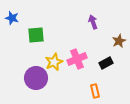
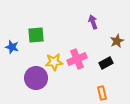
blue star: moved 29 px down
brown star: moved 2 px left
yellow star: rotated 18 degrees clockwise
orange rectangle: moved 7 px right, 2 px down
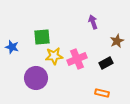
green square: moved 6 px right, 2 px down
yellow star: moved 6 px up
orange rectangle: rotated 64 degrees counterclockwise
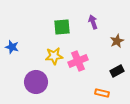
green square: moved 20 px right, 10 px up
pink cross: moved 1 px right, 2 px down
black rectangle: moved 11 px right, 8 px down
purple circle: moved 4 px down
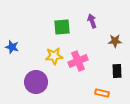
purple arrow: moved 1 px left, 1 px up
brown star: moved 2 px left; rotated 24 degrees clockwise
black rectangle: rotated 64 degrees counterclockwise
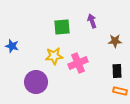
blue star: moved 1 px up
pink cross: moved 2 px down
orange rectangle: moved 18 px right, 2 px up
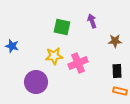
green square: rotated 18 degrees clockwise
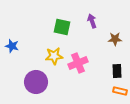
brown star: moved 2 px up
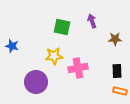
pink cross: moved 5 px down; rotated 12 degrees clockwise
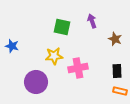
brown star: rotated 24 degrees clockwise
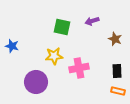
purple arrow: rotated 88 degrees counterclockwise
pink cross: moved 1 px right
orange rectangle: moved 2 px left
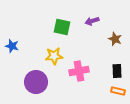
pink cross: moved 3 px down
